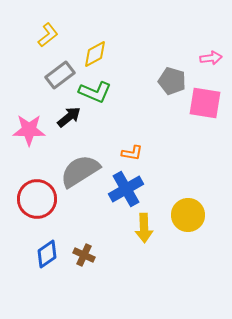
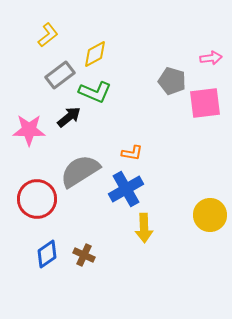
pink square: rotated 16 degrees counterclockwise
yellow circle: moved 22 px right
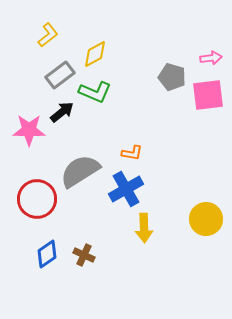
gray pentagon: moved 4 px up
pink square: moved 3 px right, 8 px up
black arrow: moved 7 px left, 5 px up
yellow circle: moved 4 px left, 4 px down
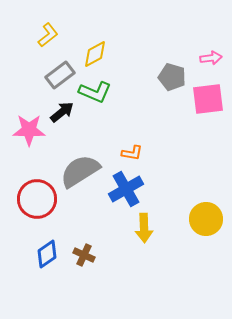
pink square: moved 4 px down
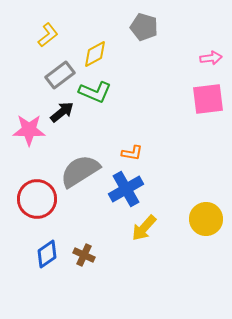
gray pentagon: moved 28 px left, 50 px up
yellow arrow: rotated 44 degrees clockwise
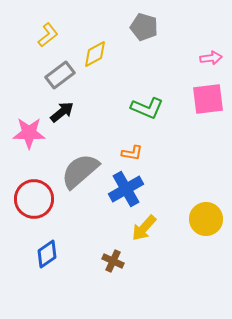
green L-shape: moved 52 px right, 16 px down
pink star: moved 3 px down
gray semicircle: rotated 9 degrees counterclockwise
red circle: moved 3 px left
brown cross: moved 29 px right, 6 px down
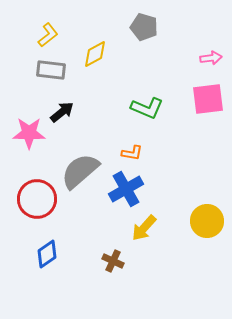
gray rectangle: moved 9 px left, 5 px up; rotated 44 degrees clockwise
red circle: moved 3 px right
yellow circle: moved 1 px right, 2 px down
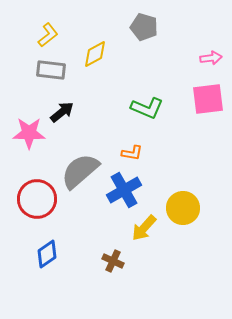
blue cross: moved 2 px left, 1 px down
yellow circle: moved 24 px left, 13 px up
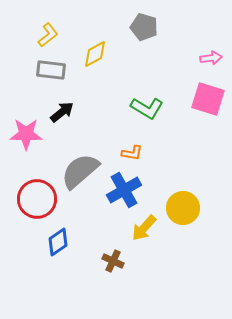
pink square: rotated 24 degrees clockwise
green L-shape: rotated 8 degrees clockwise
pink star: moved 3 px left, 1 px down
blue diamond: moved 11 px right, 12 px up
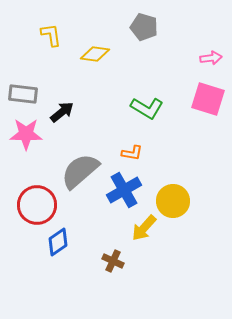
yellow L-shape: moved 3 px right; rotated 60 degrees counterclockwise
yellow diamond: rotated 36 degrees clockwise
gray rectangle: moved 28 px left, 24 px down
red circle: moved 6 px down
yellow circle: moved 10 px left, 7 px up
